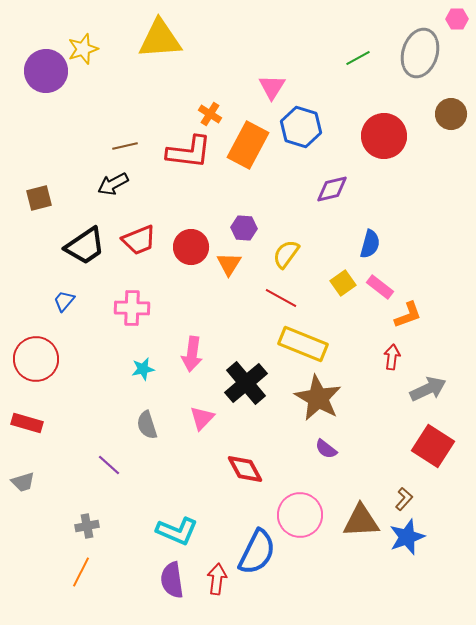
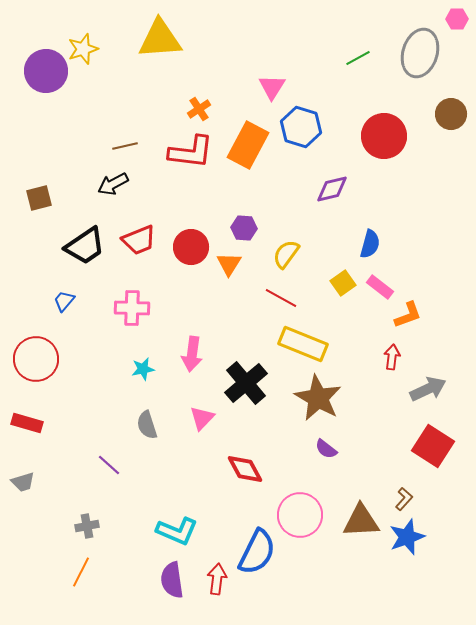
orange cross at (210, 114): moved 11 px left, 5 px up; rotated 25 degrees clockwise
red L-shape at (189, 152): moved 2 px right
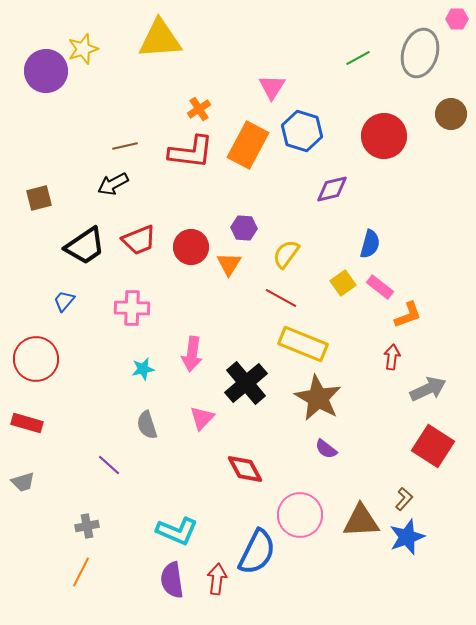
blue hexagon at (301, 127): moved 1 px right, 4 px down
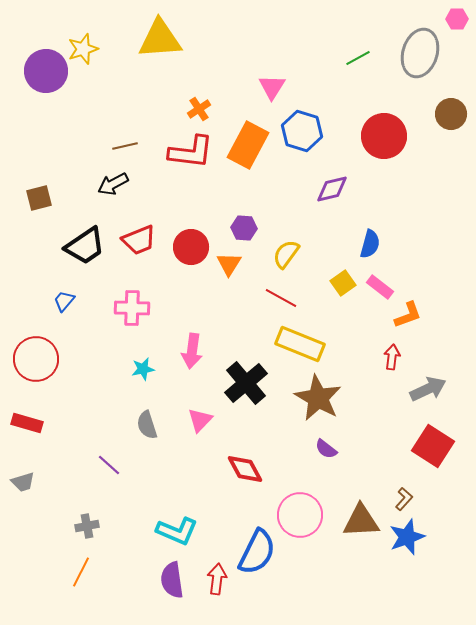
yellow rectangle at (303, 344): moved 3 px left
pink arrow at (192, 354): moved 3 px up
pink triangle at (202, 418): moved 2 px left, 2 px down
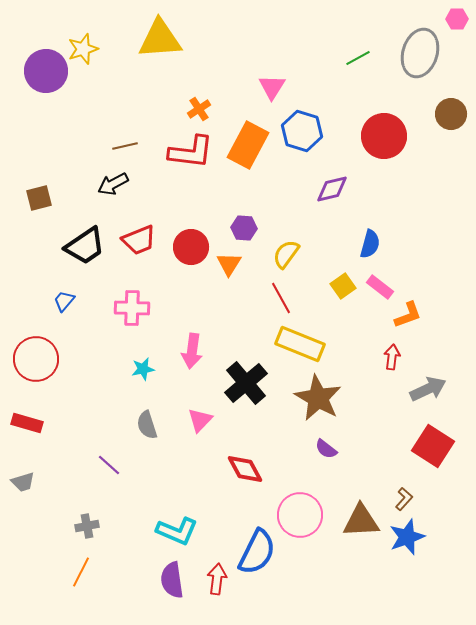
yellow square at (343, 283): moved 3 px down
red line at (281, 298): rotated 32 degrees clockwise
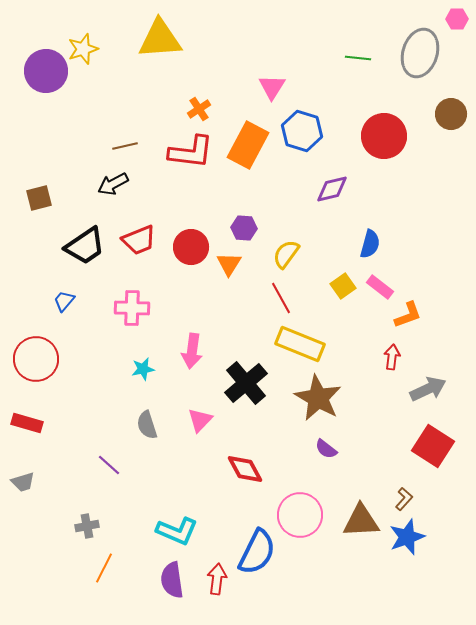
green line at (358, 58): rotated 35 degrees clockwise
orange line at (81, 572): moved 23 px right, 4 px up
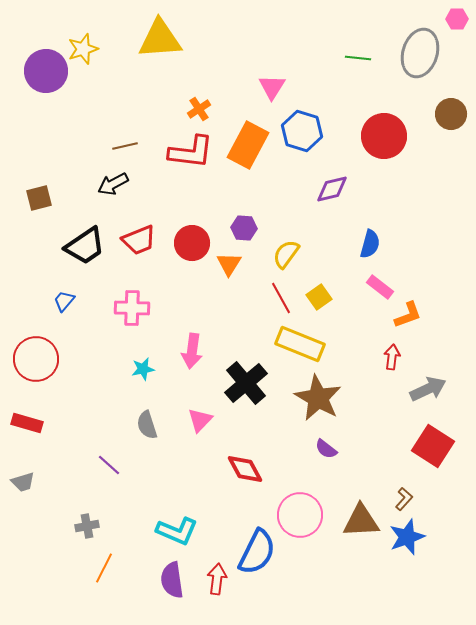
red circle at (191, 247): moved 1 px right, 4 px up
yellow square at (343, 286): moved 24 px left, 11 px down
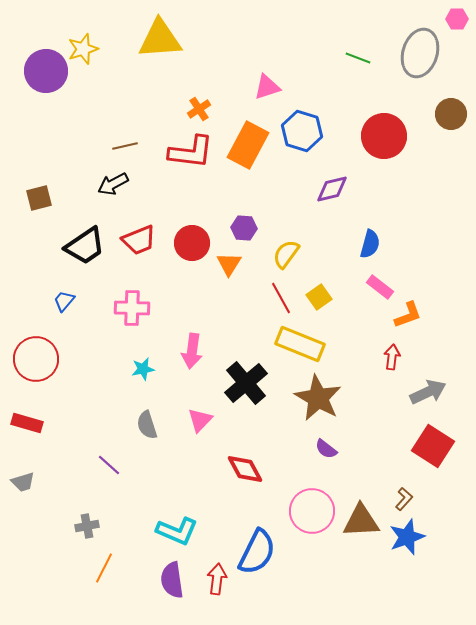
green line at (358, 58): rotated 15 degrees clockwise
pink triangle at (272, 87): moved 5 px left; rotated 40 degrees clockwise
gray arrow at (428, 389): moved 3 px down
pink circle at (300, 515): moved 12 px right, 4 px up
